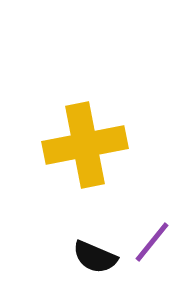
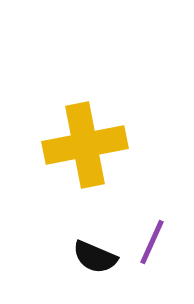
purple line: rotated 15 degrees counterclockwise
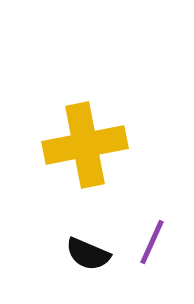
black semicircle: moved 7 px left, 3 px up
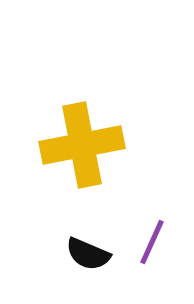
yellow cross: moved 3 px left
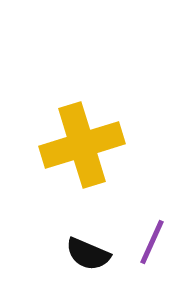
yellow cross: rotated 6 degrees counterclockwise
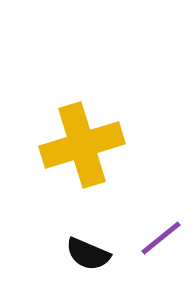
purple line: moved 9 px right, 4 px up; rotated 27 degrees clockwise
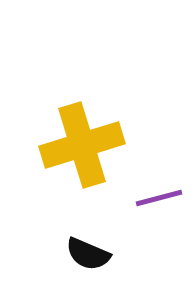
purple line: moved 2 px left, 40 px up; rotated 24 degrees clockwise
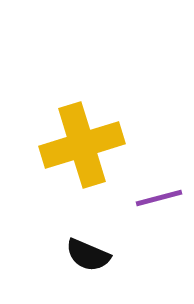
black semicircle: moved 1 px down
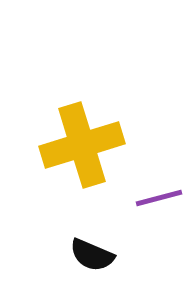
black semicircle: moved 4 px right
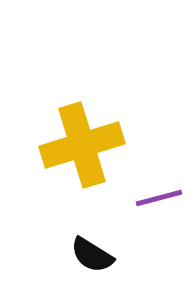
black semicircle: rotated 9 degrees clockwise
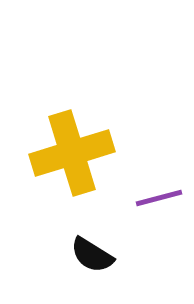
yellow cross: moved 10 px left, 8 px down
